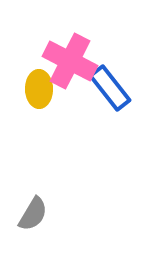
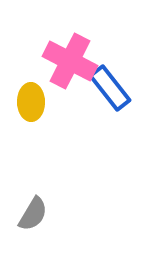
yellow ellipse: moved 8 px left, 13 px down
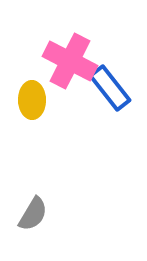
yellow ellipse: moved 1 px right, 2 px up
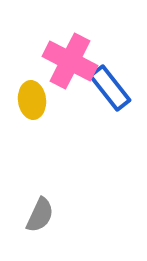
yellow ellipse: rotated 6 degrees counterclockwise
gray semicircle: moved 7 px right, 1 px down; rotated 6 degrees counterclockwise
